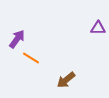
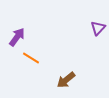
purple triangle: rotated 49 degrees counterclockwise
purple arrow: moved 2 px up
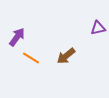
purple triangle: rotated 35 degrees clockwise
brown arrow: moved 24 px up
